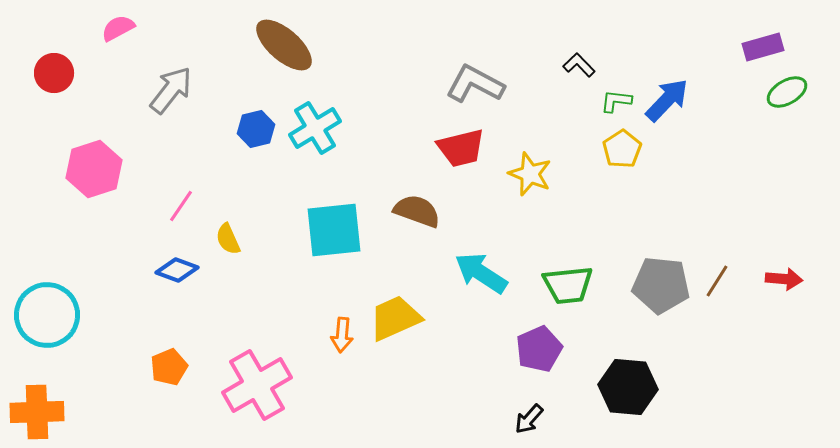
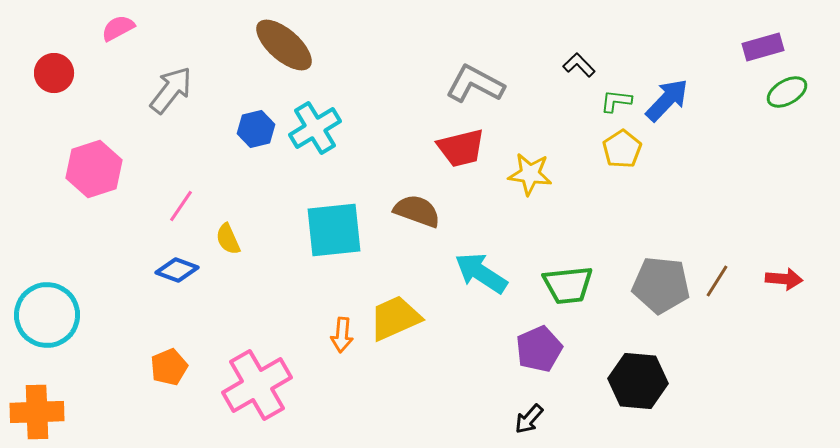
yellow star: rotated 15 degrees counterclockwise
black hexagon: moved 10 px right, 6 px up
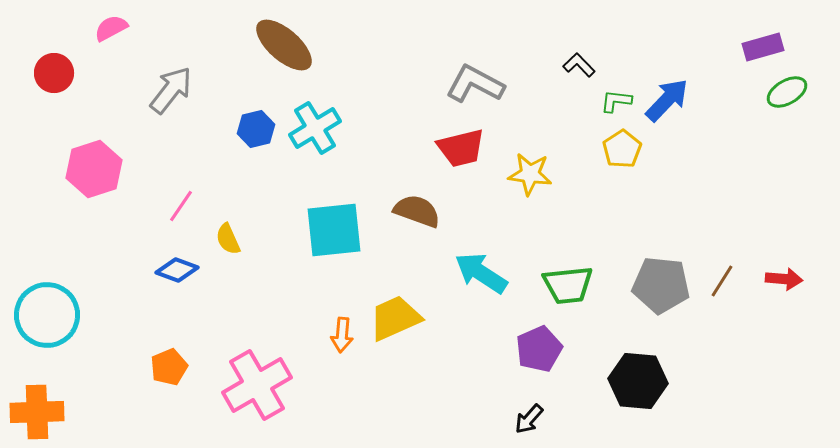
pink semicircle: moved 7 px left
brown line: moved 5 px right
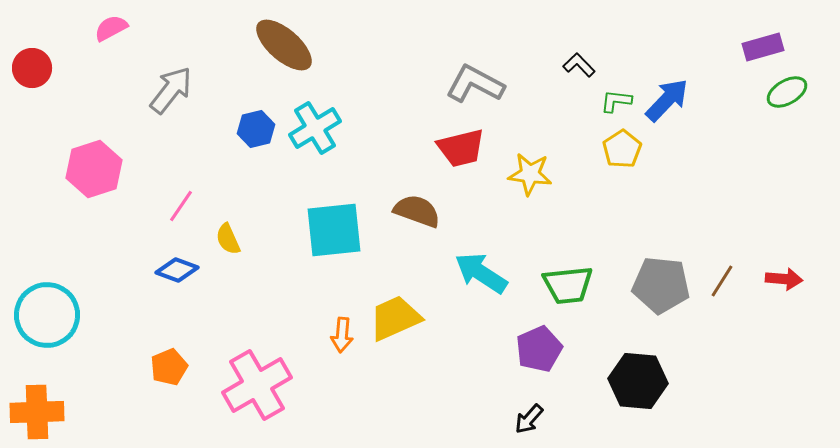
red circle: moved 22 px left, 5 px up
